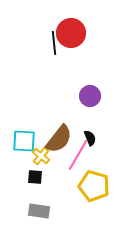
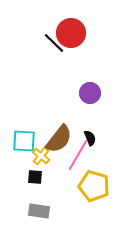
black line: rotated 40 degrees counterclockwise
purple circle: moved 3 px up
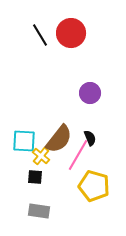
black line: moved 14 px left, 8 px up; rotated 15 degrees clockwise
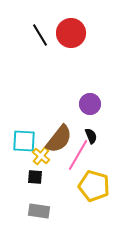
purple circle: moved 11 px down
black semicircle: moved 1 px right, 2 px up
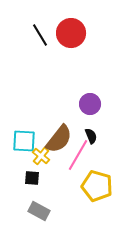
black square: moved 3 px left, 1 px down
yellow pentagon: moved 3 px right
gray rectangle: rotated 20 degrees clockwise
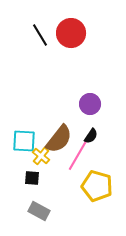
black semicircle: rotated 56 degrees clockwise
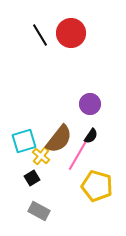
cyan square: rotated 20 degrees counterclockwise
black square: rotated 35 degrees counterclockwise
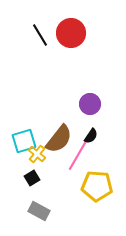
yellow cross: moved 4 px left, 2 px up
yellow pentagon: rotated 12 degrees counterclockwise
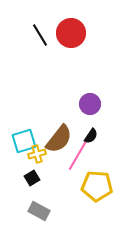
yellow cross: rotated 36 degrees clockwise
